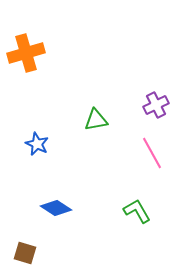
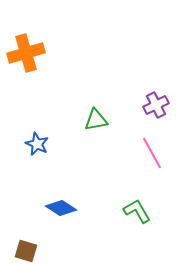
blue diamond: moved 5 px right
brown square: moved 1 px right, 2 px up
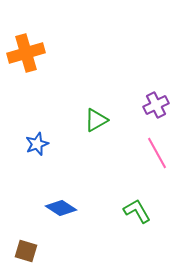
green triangle: rotated 20 degrees counterclockwise
blue star: rotated 25 degrees clockwise
pink line: moved 5 px right
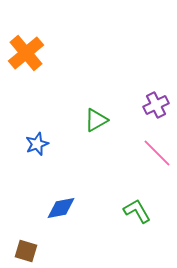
orange cross: rotated 24 degrees counterclockwise
pink line: rotated 16 degrees counterclockwise
blue diamond: rotated 44 degrees counterclockwise
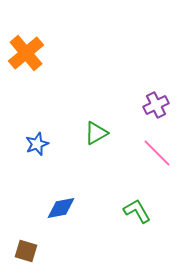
green triangle: moved 13 px down
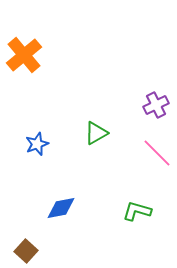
orange cross: moved 2 px left, 2 px down
green L-shape: rotated 44 degrees counterclockwise
brown square: rotated 25 degrees clockwise
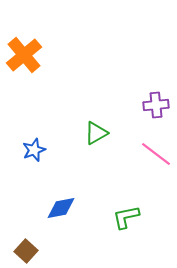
purple cross: rotated 20 degrees clockwise
blue star: moved 3 px left, 6 px down
pink line: moved 1 px left, 1 px down; rotated 8 degrees counterclockwise
green L-shape: moved 11 px left, 6 px down; rotated 28 degrees counterclockwise
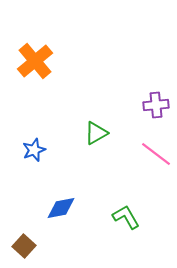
orange cross: moved 11 px right, 6 px down
green L-shape: rotated 72 degrees clockwise
brown square: moved 2 px left, 5 px up
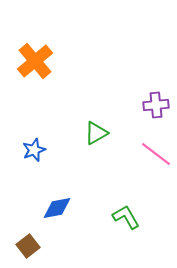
blue diamond: moved 4 px left
brown square: moved 4 px right; rotated 10 degrees clockwise
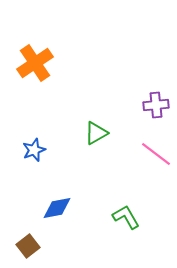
orange cross: moved 2 px down; rotated 6 degrees clockwise
